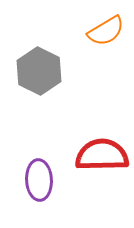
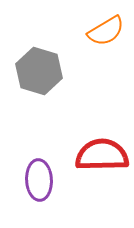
gray hexagon: rotated 9 degrees counterclockwise
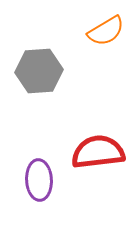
gray hexagon: rotated 21 degrees counterclockwise
red semicircle: moved 4 px left, 3 px up; rotated 6 degrees counterclockwise
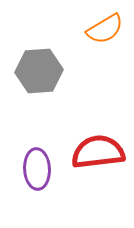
orange semicircle: moved 1 px left, 2 px up
purple ellipse: moved 2 px left, 11 px up
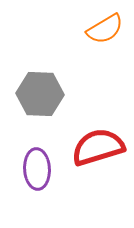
gray hexagon: moved 1 px right, 23 px down; rotated 6 degrees clockwise
red semicircle: moved 5 px up; rotated 10 degrees counterclockwise
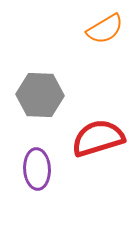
gray hexagon: moved 1 px down
red semicircle: moved 9 px up
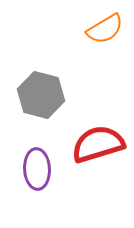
gray hexagon: moved 1 px right; rotated 12 degrees clockwise
red semicircle: moved 6 px down
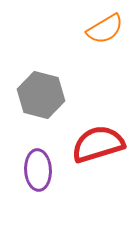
purple ellipse: moved 1 px right, 1 px down
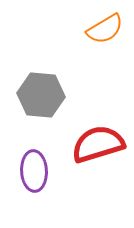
gray hexagon: rotated 9 degrees counterclockwise
purple ellipse: moved 4 px left, 1 px down
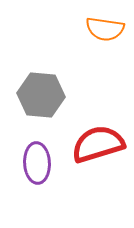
orange semicircle: rotated 39 degrees clockwise
purple ellipse: moved 3 px right, 8 px up
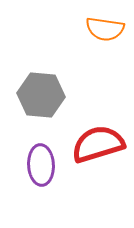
purple ellipse: moved 4 px right, 2 px down
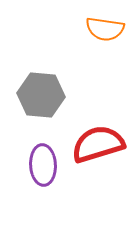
purple ellipse: moved 2 px right
